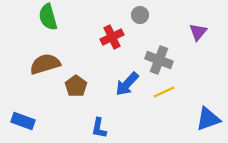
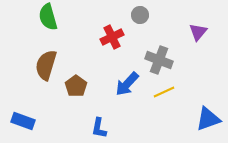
brown semicircle: moved 1 px right, 1 px down; rotated 56 degrees counterclockwise
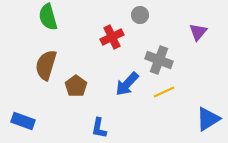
blue triangle: rotated 12 degrees counterclockwise
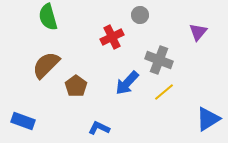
brown semicircle: rotated 28 degrees clockwise
blue arrow: moved 1 px up
yellow line: rotated 15 degrees counterclockwise
blue L-shape: rotated 105 degrees clockwise
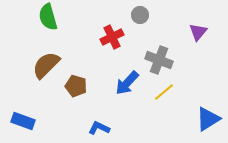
brown pentagon: rotated 20 degrees counterclockwise
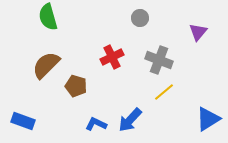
gray circle: moved 3 px down
red cross: moved 20 px down
blue arrow: moved 3 px right, 37 px down
blue L-shape: moved 3 px left, 4 px up
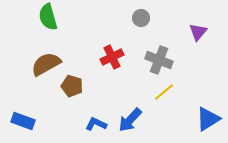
gray circle: moved 1 px right
brown semicircle: moved 1 px up; rotated 16 degrees clockwise
brown pentagon: moved 4 px left
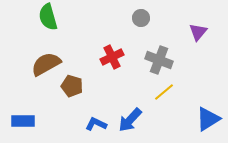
blue rectangle: rotated 20 degrees counterclockwise
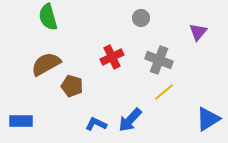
blue rectangle: moved 2 px left
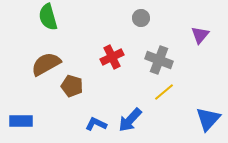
purple triangle: moved 2 px right, 3 px down
blue triangle: rotated 16 degrees counterclockwise
